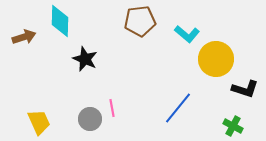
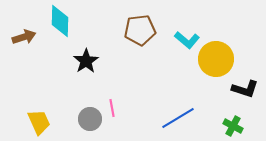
brown pentagon: moved 9 px down
cyan L-shape: moved 6 px down
black star: moved 1 px right, 2 px down; rotated 15 degrees clockwise
blue line: moved 10 px down; rotated 20 degrees clockwise
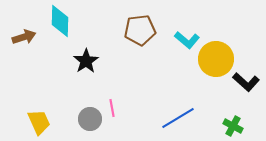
black L-shape: moved 1 px right, 7 px up; rotated 24 degrees clockwise
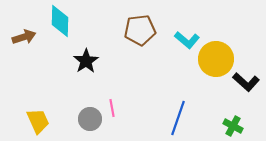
blue line: rotated 40 degrees counterclockwise
yellow trapezoid: moved 1 px left, 1 px up
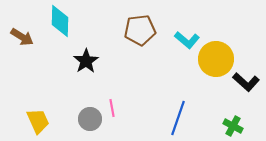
brown arrow: moved 2 px left; rotated 50 degrees clockwise
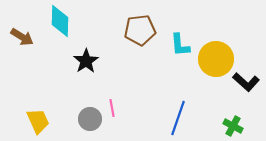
cyan L-shape: moved 7 px left, 5 px down; rotated 45 degrees clockwise
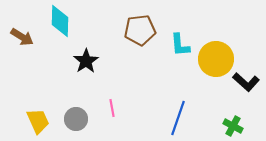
gray circle: moved 14 px left
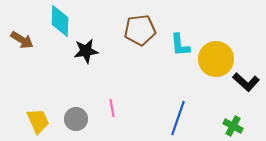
brown arrow: moved 3 px down
black star: moved 10 px up; rotated 25 degrees clockwise
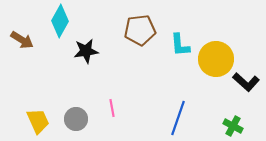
cyan diamond: rotated 28 degrees clockwise
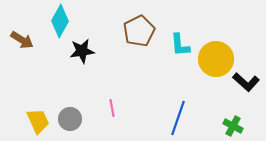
brown pentagon: moved 1 px left, 1 px down; rotated 20 degrees counterclockwise
black star: moved 4 px left
gray circle: moved 6 px left
